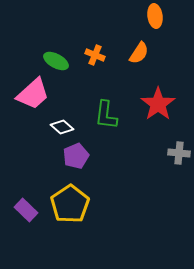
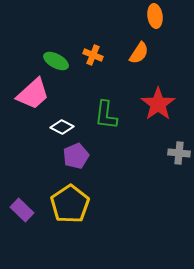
orange cross: moved 2 px left
white diamond: rotated 15 degrees counterclockwise
purple rectangle: moved 4 px left
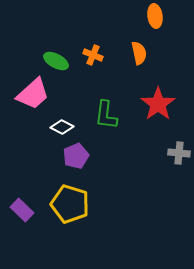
orange semicircle: rotated 45 degrees counterclockwise
yellow pentagon: rotated 21 degrees counterclockwise
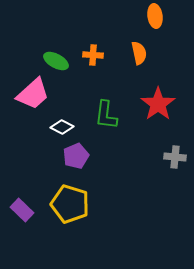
orange cross: rotated 18 degrees counterclockwise
gray cross: moved 4 px left, 4 px down
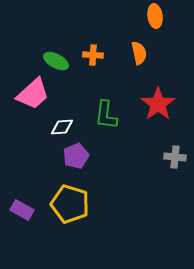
white diamond: rotated 30 degrees counterclockwise
purple rectangle: rotated 15 degrees counterclockwise
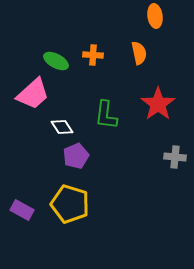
white diamond: rotated 60 degrees clockwise
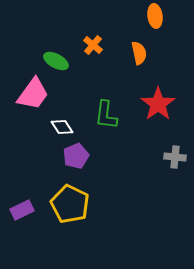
orange cross: moved 10 px up; rotated 36 degrees clockwise
pink trapezoid: rotated 12 degrees counterclockwise
yellow pentagon: rotated 9 degrees clockwise
purple rectangle: rotated 55 degrees counterclockwise
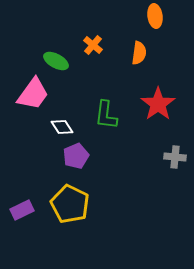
orange semicircle: rotated 20 degrees clockwise
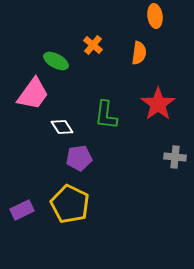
purple pentagon: moved 3 px right, 2 px down; rotated 15 degrees clockwise
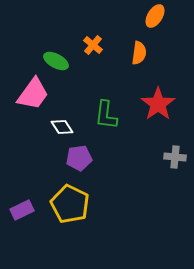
orange ellipse: rotated 40 degrees clockwise
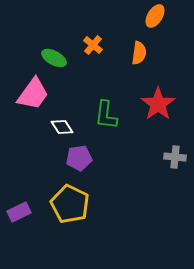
green ellipse: moved 2 px left, 3 px up
purple rectangle: moved 3 px left, 2 px down
